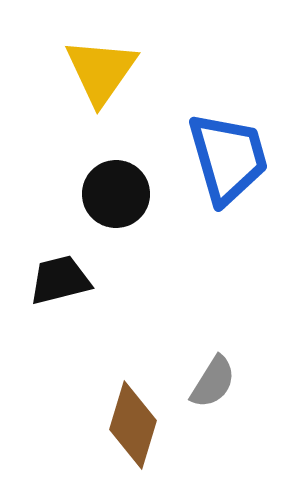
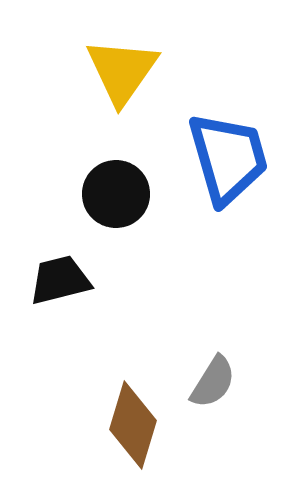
yellow triangle: moved 21 px right
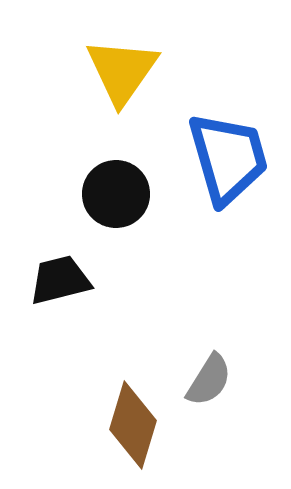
gray semicircle: moved 4 px left, 2 px up
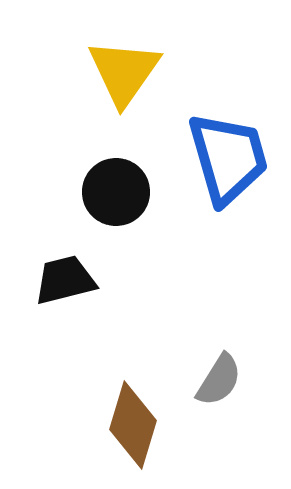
yellow triangle: moved 2 px right, 1 px down
black circle: moved 2 px up
black trapezoid: moved 5 px right
gray semicircle: moved 10 px right
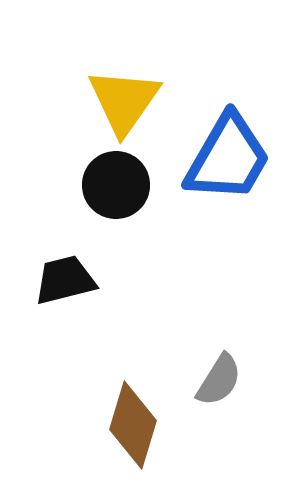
yellow triangle: moved 29 px down
blue trapezoid: rotated 46 degrees clockwise
black circle: moved 7 px up
